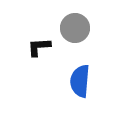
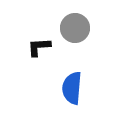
blue semicircle: moved 8 px left, 7 px down
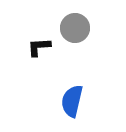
blue semicircle: moved 13 px down; rotated 8 degrees clockwise
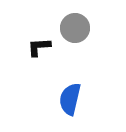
blue semicircle: moved 2 px left, 2 px up
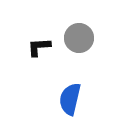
gray circle: moved 4 px right, 10 px down
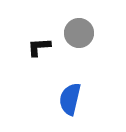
gray circle: moved 5 px up
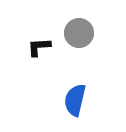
blue semicircle: moved 5 px right, 1 px down
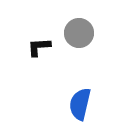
blue semicircle: moved 5 px right, 4 px down
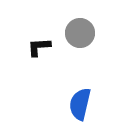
gray circle: moved 1 px right
